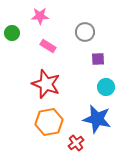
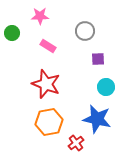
gray circle: moved 1 px up
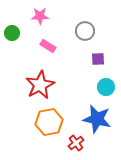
red star: moved 6 px left, 1 px down; rotated 24 degrees clockwise
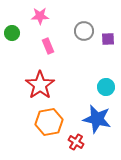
gray circle: moved 1 px left
pink rectangle: rotated 35 degrees clockwise
purple square: moved 10 px right, 20 px up
red star: rotated 8 degrees counterclockwise
red cross: moved 1 px up; rotated 21 degrees counterclockwise
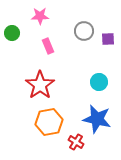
cyan circle: moved 7 px left, 5 px up
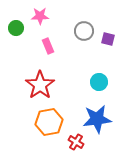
green circle: moved 4 px right, 5 px up
purple square: rotated 16 degrees clockwise
blue star: rotated 20 degrees counterclockwise
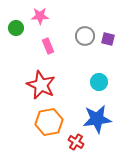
gray circle: moved 1 px right, 5 px down
red star: moved 1 px right; rotated 12 degrees counterclockwise
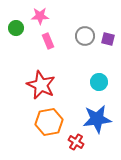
pink rectangle: moved 5 px up
